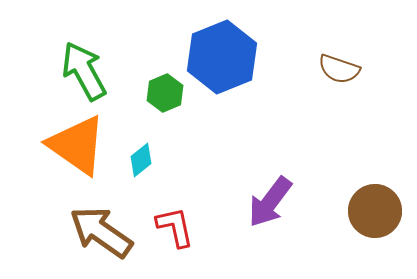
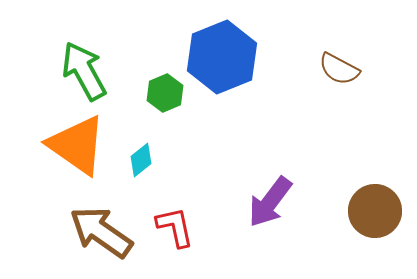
brown semicircle: rotated 9 degrees clockwise
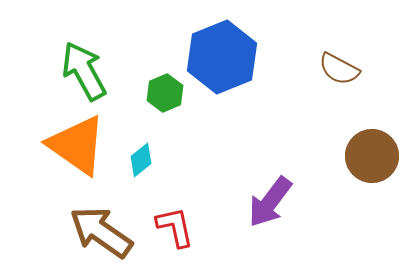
brown circle: moved 3 px left, 55 px up
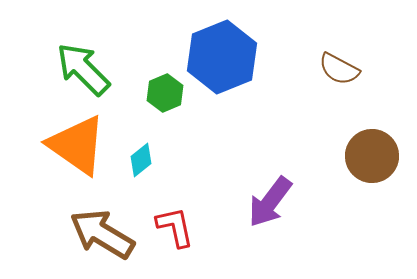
green arrow: moved 1 px left, 2 px up; rotated 16 degrees counterclockwise
brown arrow: moved 1 px right, 2 px down; rotated 4 degrees counterclockwise
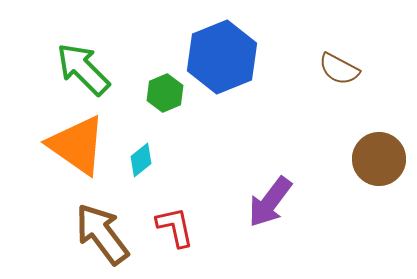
brown circle: moved 7 px right, 3 px down
brown arrow: rotated 22 degrees clockwise
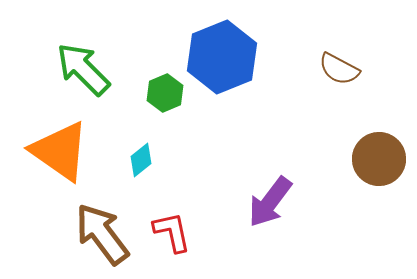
orange triangle: moved 17 px left, 6 px down
red L-shape: moved 3 px left, 5 px down
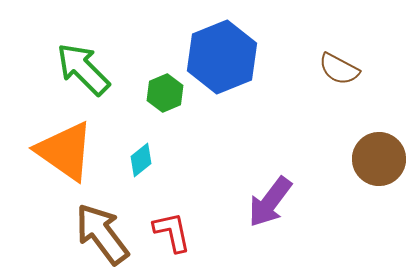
orange triangle: moved 5 px right
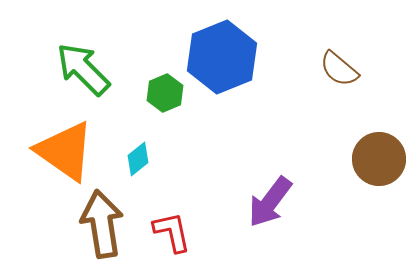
brown semicircle: rotated 12 degrees clockwise
cyan diamond: moved 3 px left, 1 px up
brown arrow: moved 10 px up; rotated 28 degrees clockwise
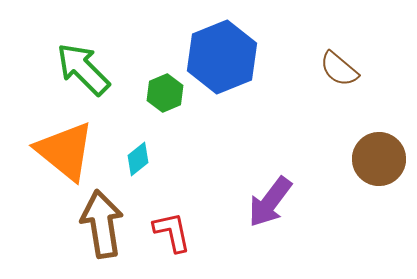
orange triangle: rotated 4 degrees clockwise
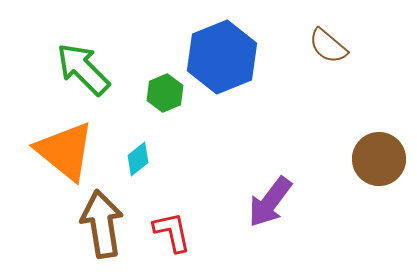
brown semicircle: moved 11 px left, 23 px up
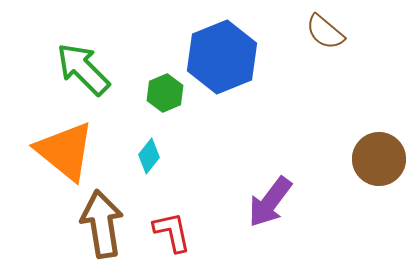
brown semicircle: moved 3 px left, 14 px up
cyan diamond: moved 11 px right, 3 px up; rotated 12 degrees counterclockwise
